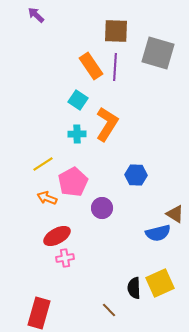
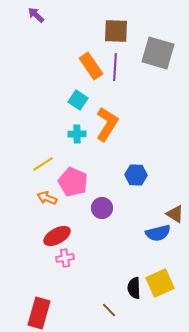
pink pentagon: rotated 20 degrees counterclockwise
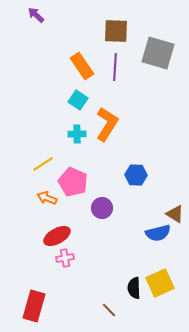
orange rectangle: moved 9 px left
red rectangle: moved 5 px left, 7 px up
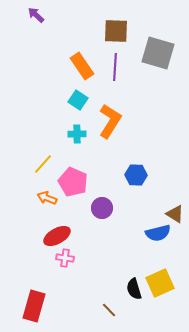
orange L-shape: moved 3 px right, 3 px up
yellow line: rotated 15 degrees counterclockwise
pink cross: rotated 18 degrees clockwise
black semicircle: moved 1 px down; rotated 15 degrees counterclockwise
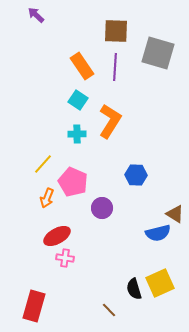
orange arrow: rotated 90 degrees counterclockwise
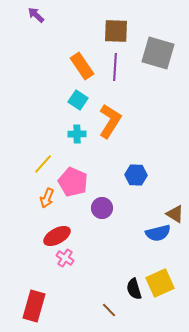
pink cross: rotated 24 degrees clockwise
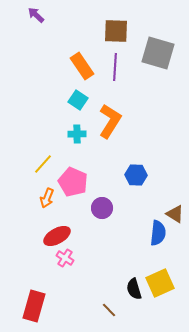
blue semicircle: rotated 70 degrees counterclockwise
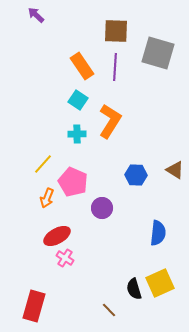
brown triangle: moved 44 px up
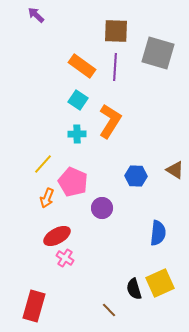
orange rectangle: rotated 20 degrees counterclockwise
blue hexagon: moved 1 px down
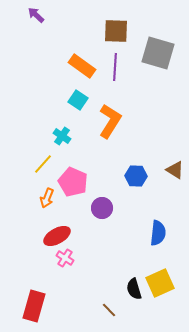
cyan cross: moved 15 px left, 2 px down; rotated 36 degrees clockwise
